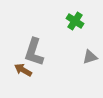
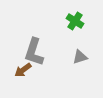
gray triangle: moved 10 px left
brown arrow: rotated 66 degrees counterclockwise
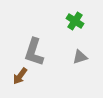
brown arrow: moved 3 px left, 6 px down; rotated 18 degrees counterclockwise
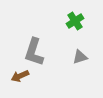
green cross: rotated 24 degrees clockwise
brown arrow: rotated 30 degrees clockwise
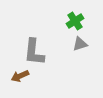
gray L-shape: rotated 12 degrees counterclockwise
gray triangle: moved 13 px up
